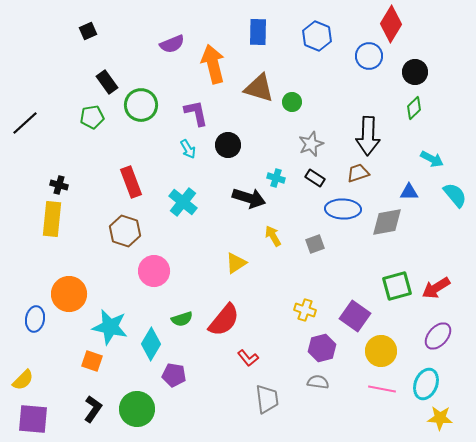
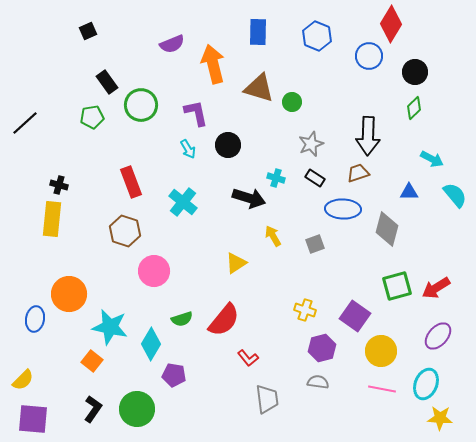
gray diamond at (387, 222): moved 7 px down; rotated 64 degrees counterclockwise
orange square at (92, 361): rotated 20 degrees clockwise
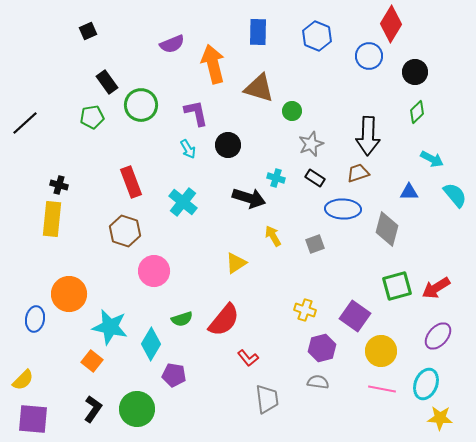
green circle at (292, 102): moved 9 px down
green diamond at (414, 108): moved 3 px right, 4 px down
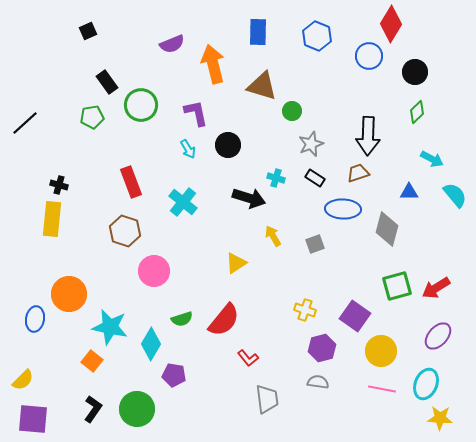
brown triangle at (259, 88): moved 3 px right, 2 px up
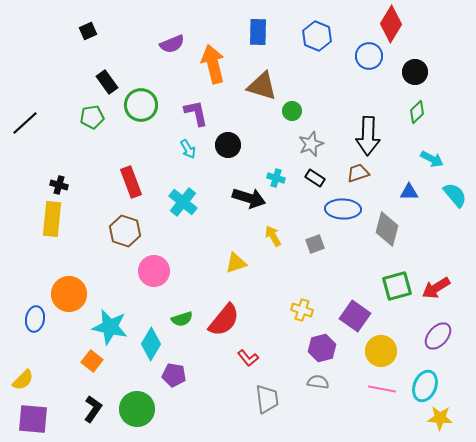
yellow triangle at (236, 263): rotated 15 degrees clockwise
yellow cross at (305, 310): moved 3 px left
cyan ellipse at (426, 384): moved 1 px left, 2 px down
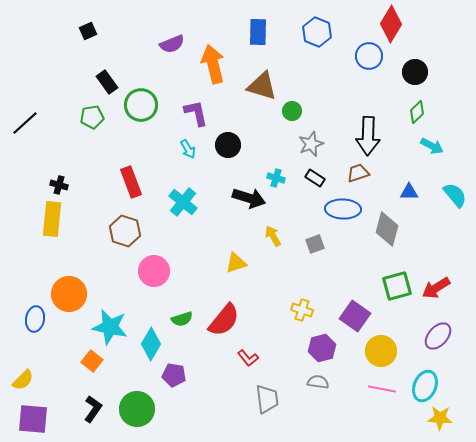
blue hexagon at (317, 36): moved 4 px up
cyan arrow at (432, 159): moved 13 px up
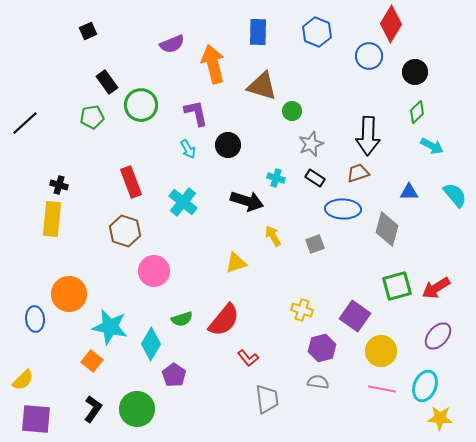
black arrow at (249, 198): moved 2 px left, 3 px down
blue ellipse at (35, 319): rotated 15 degrees counterclockwise
purple pentagon at (174, 375): rotated 25 degrees clockwise
purple square at (33, 419): moved 3 px right
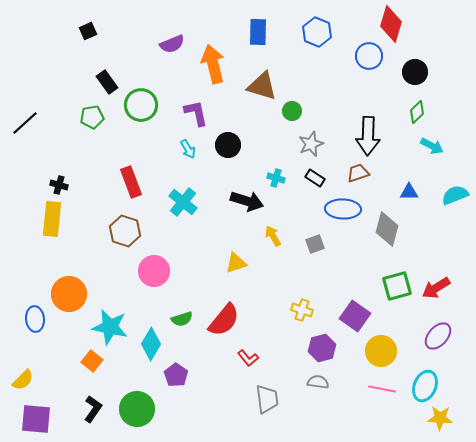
red diamond at (391, 24): rotated 15 degrees counterclockwise
cyan semicircle at (455, 195): rotated 72 degrees counterclockwise
purple pentagon at (174, 375): moved 2 px right
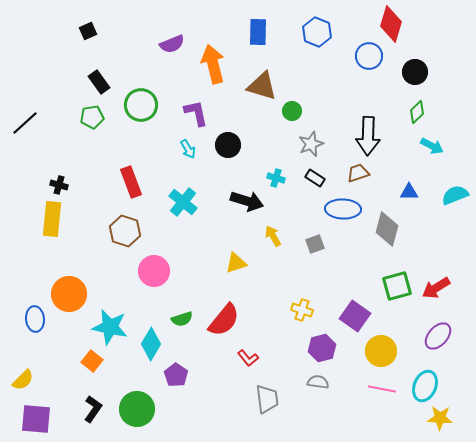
black rectangle at (107, 82): moved 8 px left
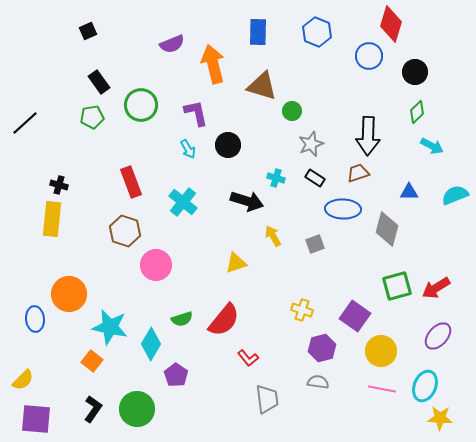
pink circle at (154, 271): moved 2 px right, 6 px up
